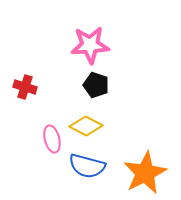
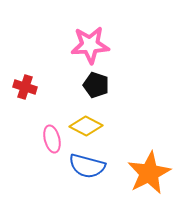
orange star: moved 4 px right
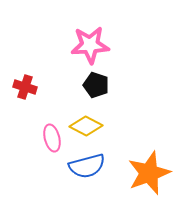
pink ellipse: moved 1 px up
blue semicircle: rotated 30 degrees counterclockwise
orange star: rotated 6 degrees clockwise
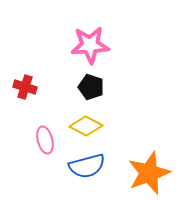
black pentagon: moved 5 px left, 2 px down
pink ellipse: moved 7 px left, 2 px down
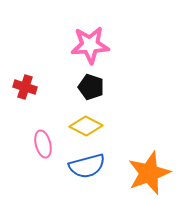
pink ellipse: moved 2 px left, 4 px down
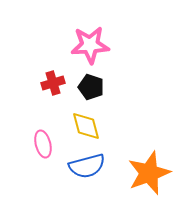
red cross: moved 28 px right, 4 px up; rotated 35 degrees counterclockwise
yellow diamond: rotated 48 degrees clockwise
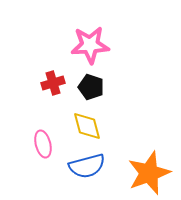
yellow diamond: moved 1 px right
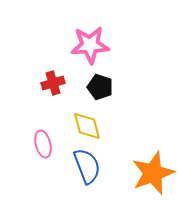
black pentagon: moved 9 px right
blue semicircle: rotated 96 degrees counterclockwise
orange star: moved 4 px right
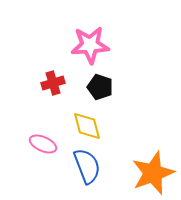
pink ellipse: rotated 52 degrees counterclockwise
